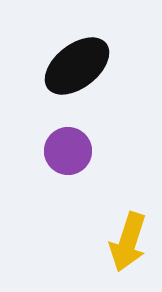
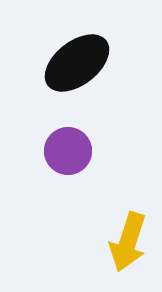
black ellipse: moved 3 px up
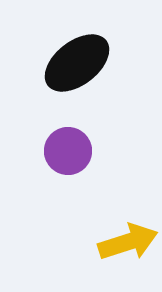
yellow arrow: rotated 126 degrees counterclockwise
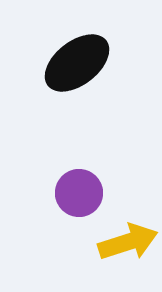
purple circle: moved 11 px right, 42 px down
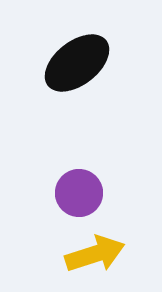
yellow arrow: moved 33 px left, 12 px down
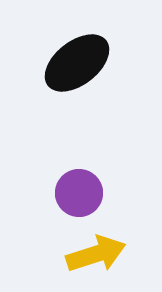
yellow arrow: moved 1 px right
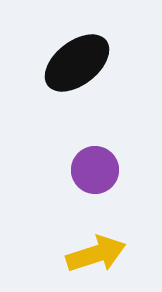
purple circle: moved 16 px right, 23 px up
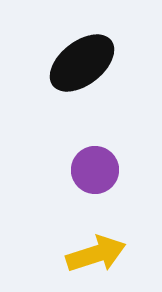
black ellipse: moved 5 px right
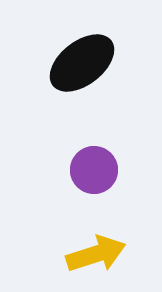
purple circle: moved 1 px left
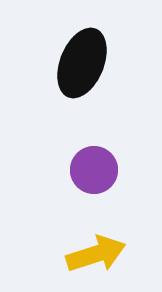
black ellipse: rotated 30 degrees counterclockwise
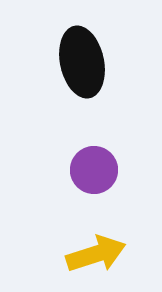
black ellipse: moved 1 px up; rotated 34 degrees counterclockwise
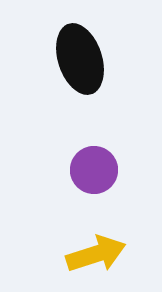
black ellipse: moved 2 px left, 3 px up; rotated 6 degrees counterclockwise
